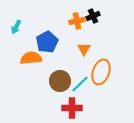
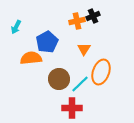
brown circle: moved 1 px left, 2 px up
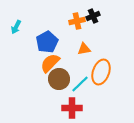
orange triangle: rotated 48 degrees clockwise
orange semicircle: moved 19 px right, 5 px down; rotated 40 degrees counterclockwise
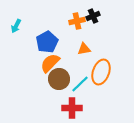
cyan arrow: moved 1 px up
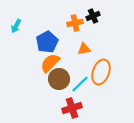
orange cross: moved 2 px left, 2 px down
red cross: rotated 18 degrees counterclockwise
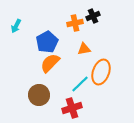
brown circle: moved 20 px left, 16 px down
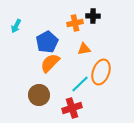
black cross: rotated 24 degrees clockwise
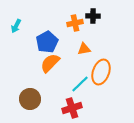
brown circle: moved 9 px left, 4 px down
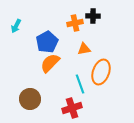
cyan line: rotated 66 degrees counterclockwise
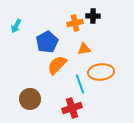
orange semicircle: moved 7 px right, 2 px down
orange ellipse: rotated 65 degrees clockwise
